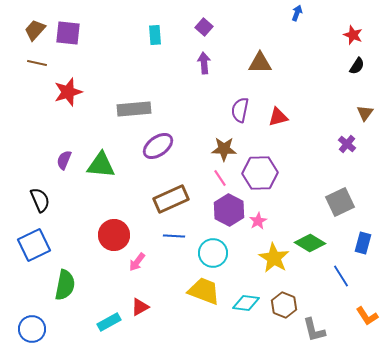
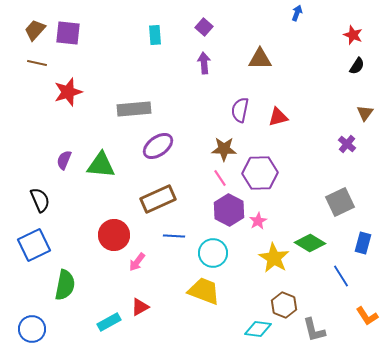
brown triangle at (260, 63): moved 4 px up
brown rectangle at (171, 199): moved 13 px left
cyan diamond at (246, 303): moved 12 px right, 26 px down
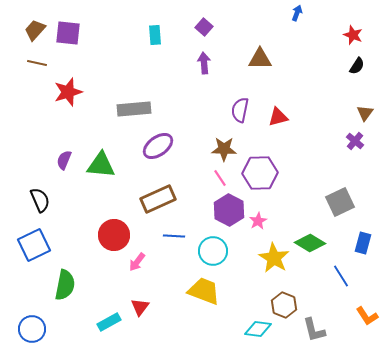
purple cross at (347, 144): moved 8 px right, 3 px up
cyan circle at (213, 253): moved 2 px up
red triangle at (140, 307): rotated 24 degrees counterclockwise
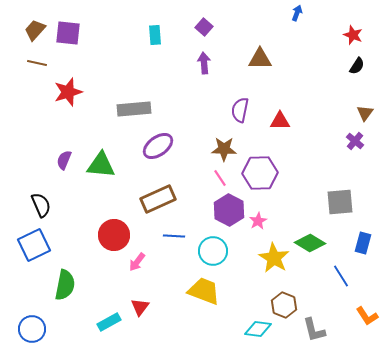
red triangle at (278, 117): moved 2 px right, 4 px down; rotated 15 degrees clockwise
black semicircle at (40, 200): moved 1 px right, 5 px down
gray square at (340, 202): rotated 20 degrees clockwise
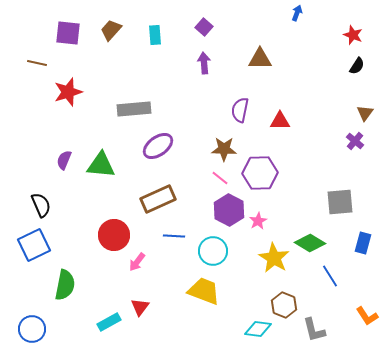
brown trapezoid at (35, 30): moved 76 px right
pink line at (220, 178): rotated 18 degrees counterclockwise
blue line at (341, 276): moved 11 px left
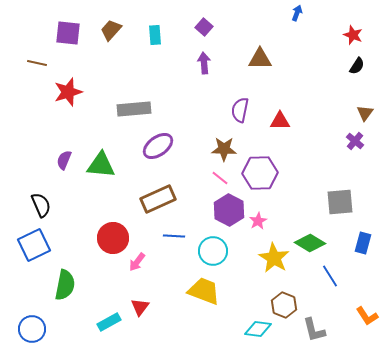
red circle at (114, 235): moved 1 px left, 3 px down
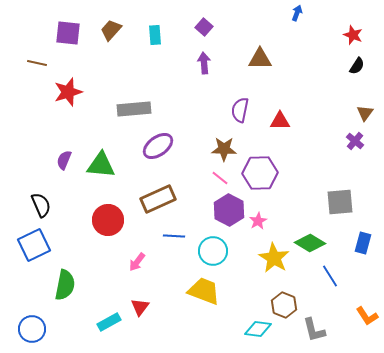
red circle at (113, 238): moved 5 px left, 18 px up
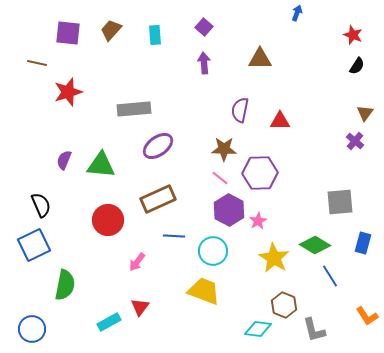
green diamond at (310, 243): moved 5 px right, 2 px down
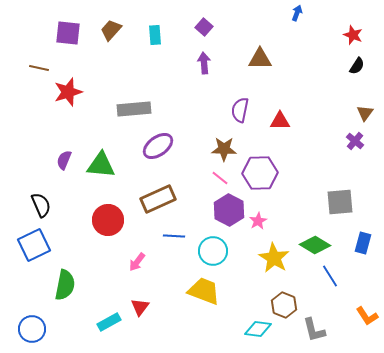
brown line at (37, 63): moved 2 px right, 5 px down
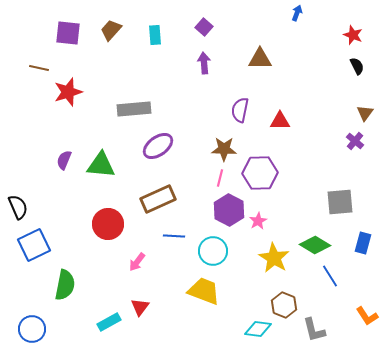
black semicircle at (357, 66): rotated 60 degrees counterclockwise
pink line at (220, 178): rotated 66 degrees clockwise
black semicircle at (41, 205): moved 23 px left, 2 px down
red circle at (108, 220): moved 4 px down
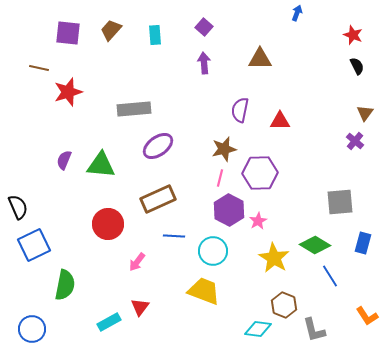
brown star at (224, 149): rotated 15 degrees counterclockwise
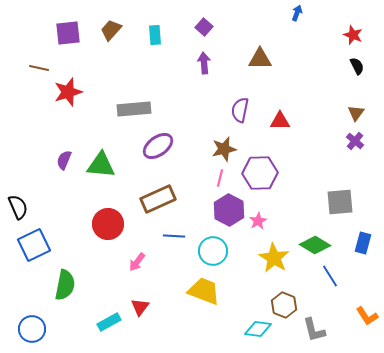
purple square at (68, 33): rotated 12 degrees counterclockwise
brown triangle at (365, 113): moved 9 px left
